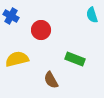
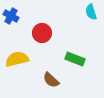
cyan semicircle: moved 1 px left, 3 px up
red circle: moved 1 px right, 3 px down
brown semicircle: rotated 18 degrees counterclockwise
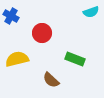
cyan semicircle: rotated 91 degrees counterclockwise
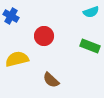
red circle: moved 2 px right, 3 px down
green rectangle: moved 15 px right, 13 px up
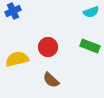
blue cross: moved 2 px right, 5 px up; rotated 35 degrees clockwise
red circle: moved 4 px right, 11 px down
